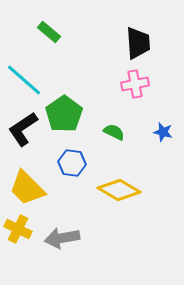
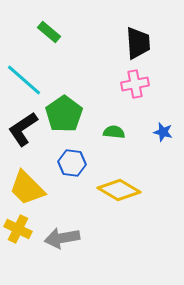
green semicircle: rotated 20 degrees counterclockwise
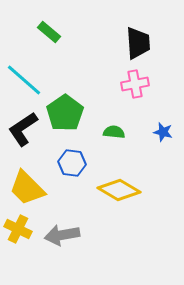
green pentagon: moved 1 px right, 1 px up
gray arrow: moved 3 px up
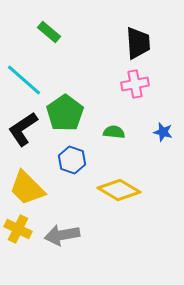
blue hexagon: moved 3 px up; rotated 12 degrees clockwise
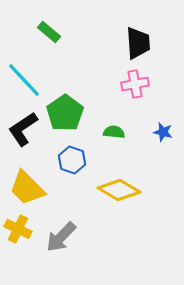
cyan line: rotated 6 degrees clockwise
gray arrow: moved 1 px left, 2 px down; rotated 36 degrees counterclockwise
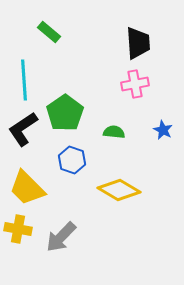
cyan line: rotated 39 degrees clockwise
blue star: moved 2 px up; rotated 12 degrees clockwise
yellow cross: rotated 16 degrees counterclockwise
